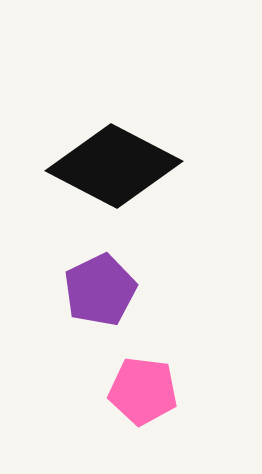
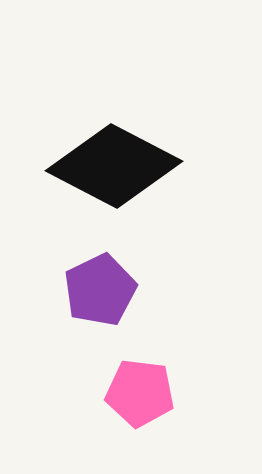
pink pentagon: moved 3 px left, 2 px down
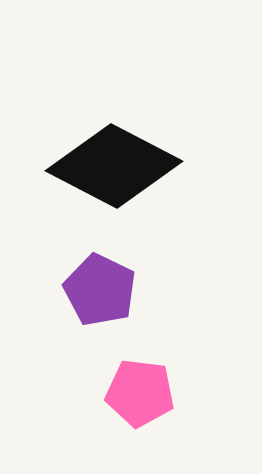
purple pentagon: rotated 20 degrees counterclockwise
